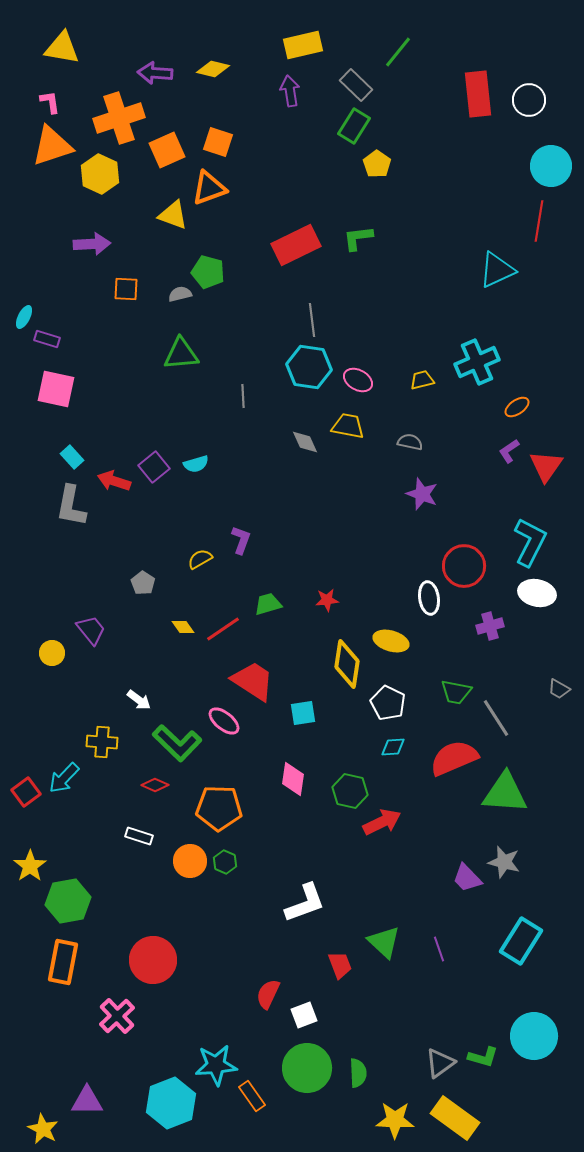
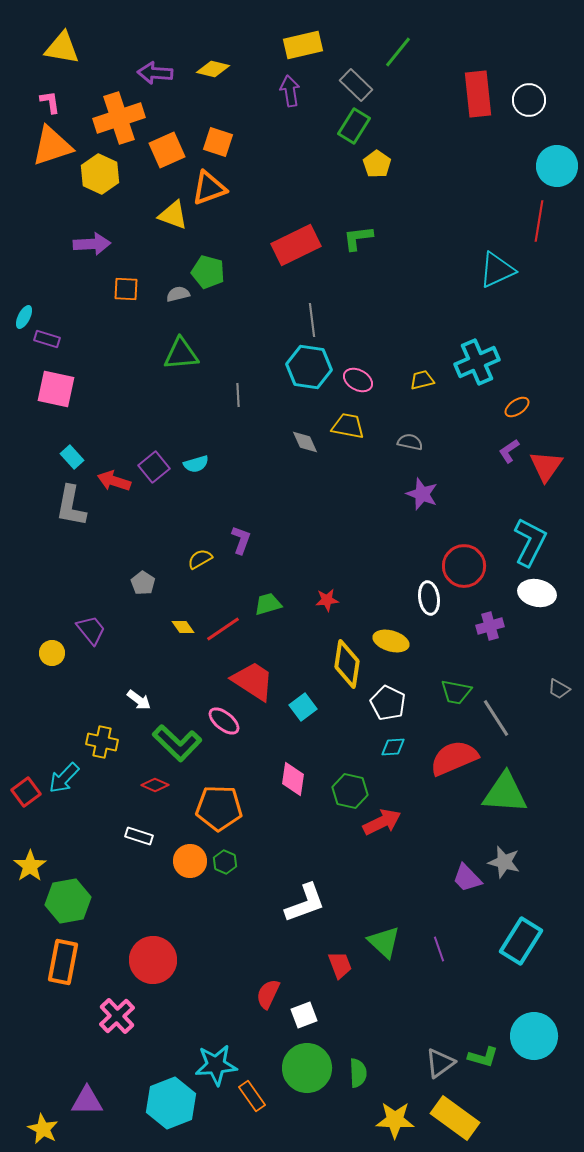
cyan circle at (551, 166): moved 6 px right
gray semicircle at (180, 294): moved 2 px left
gray line at (243, 396): moved 5 px left, 1 px up
cyan square at (303, 713): moved 6 px up; rotated 28 degrees counterclockwise
yellow cross at (102, 742): rotated 8 degrees clockwise
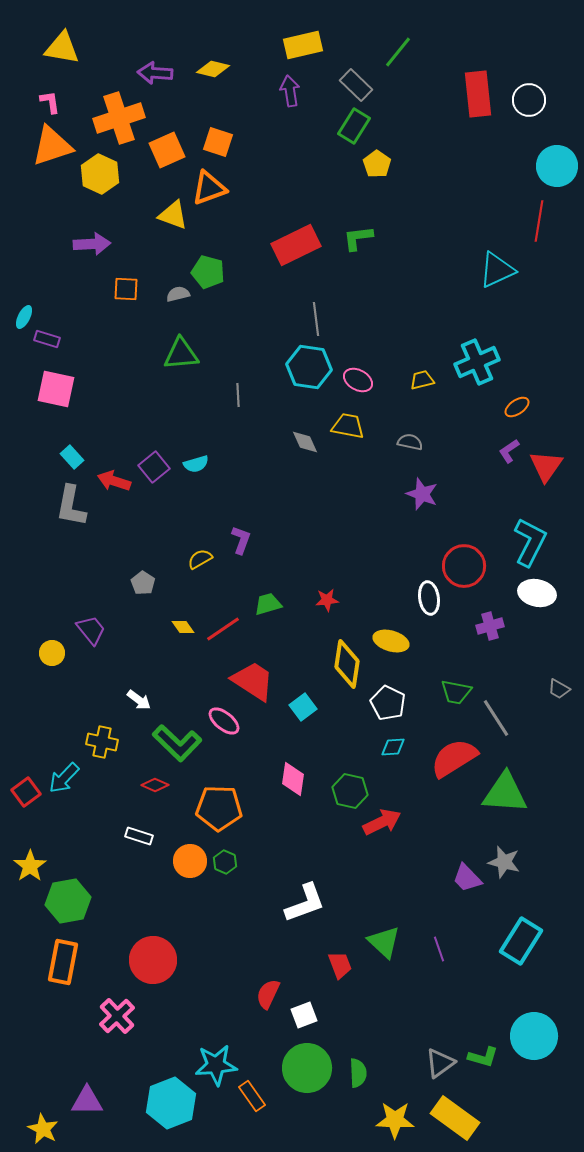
gray line at (312, 320): moved 4 px right, 1 px up
red semicircle at (454, 758): rotated 9 degrees counterclockwise
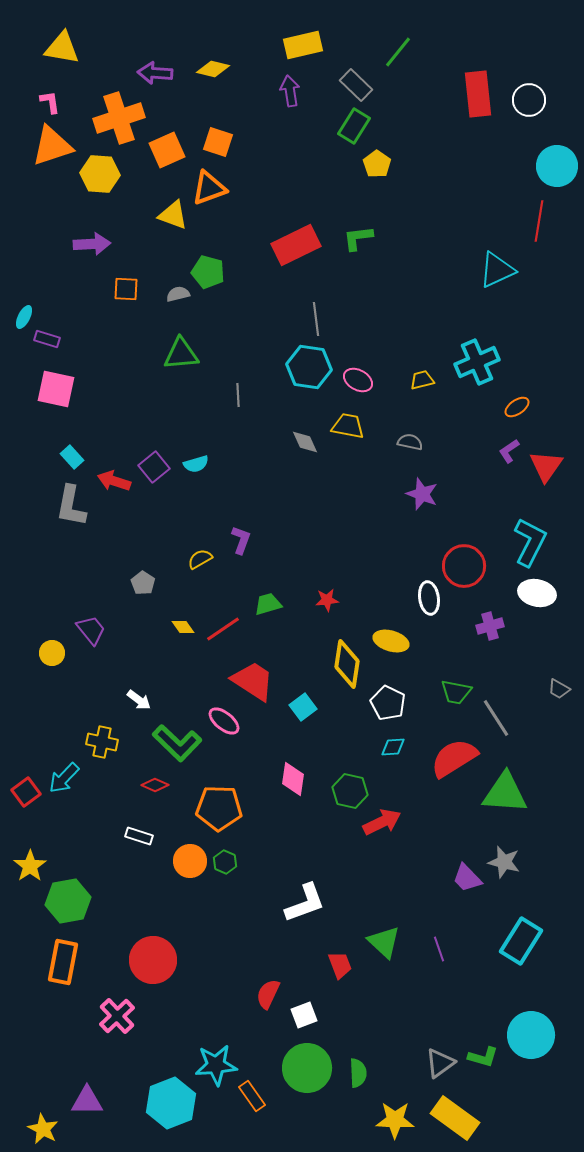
yellow hexagon at (100, 174): rotated 21 degrees counterclockwise
cyan circle at (534, 1036): moved 3 px left, 1 px up
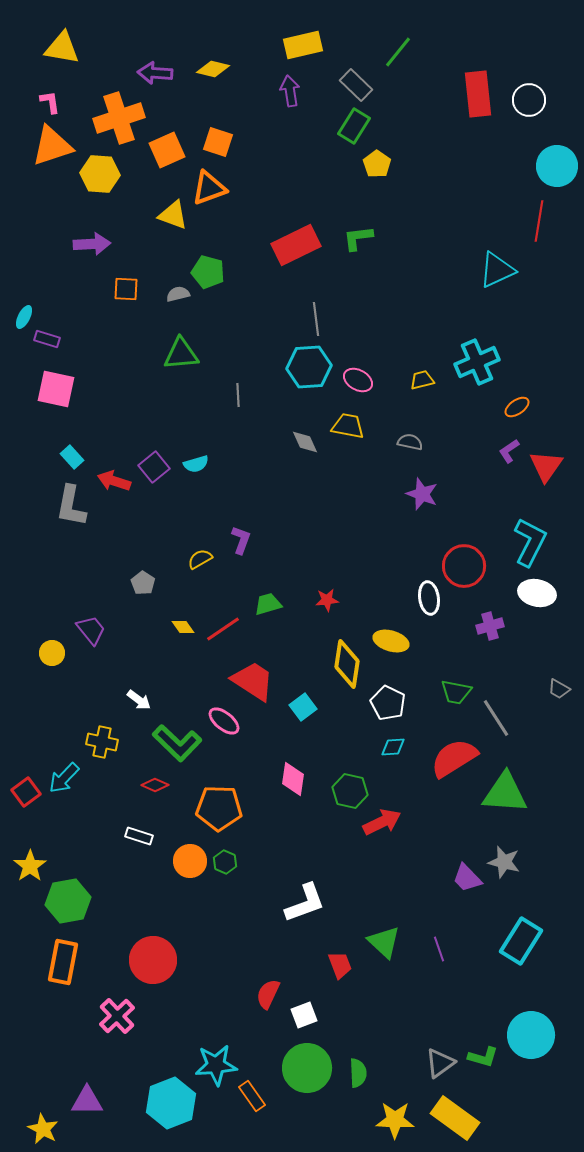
cyan hexagon at (309, 367): rotated 12 degrees counterclockwise
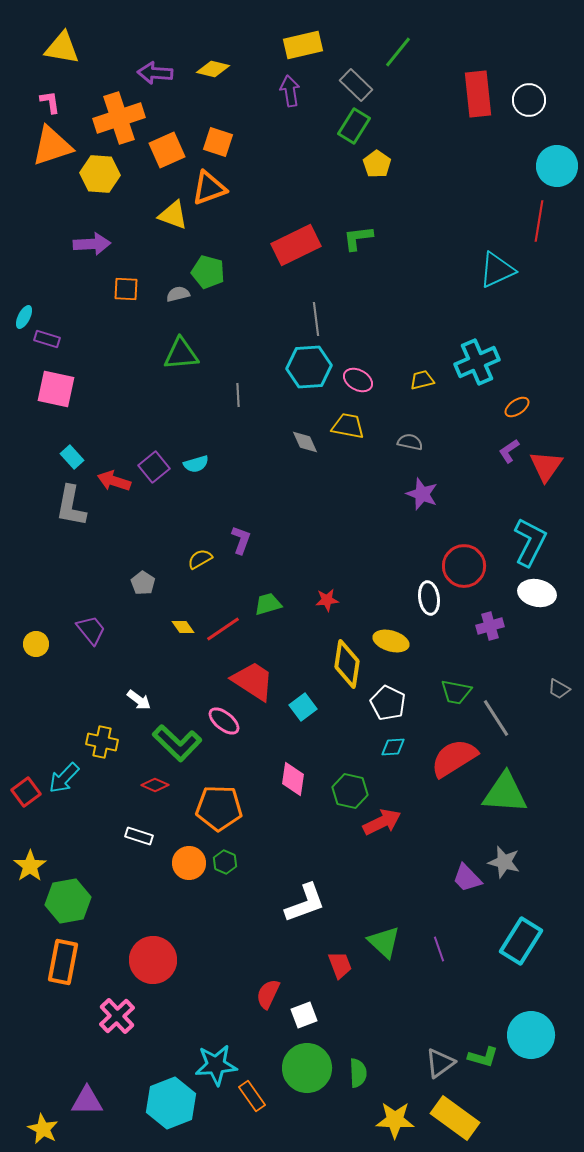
yellow circle at (52, 653): moved 16 px left, 9 px up
orange circle at (190, 861): moved 1 px left, 2 px down
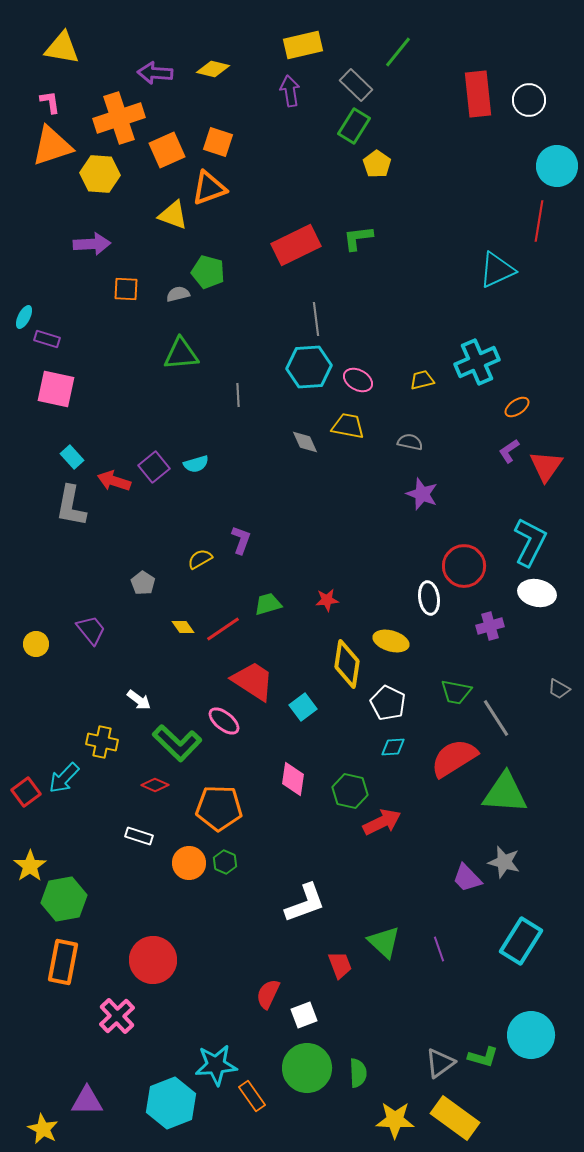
green hexagon at (68, 901): moved 4 px left, 2 px up
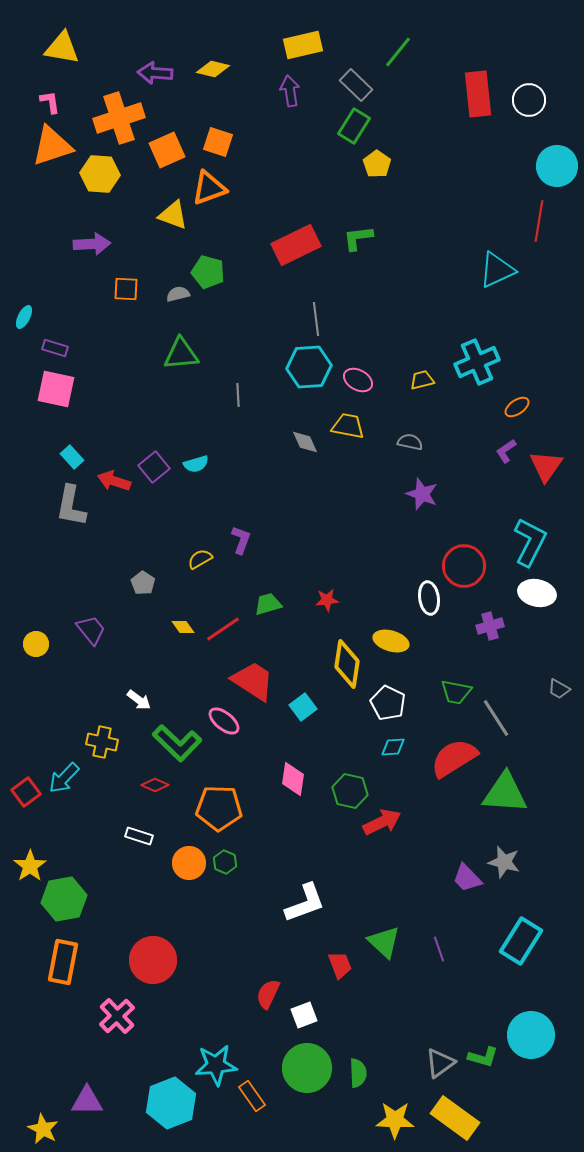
purple rectangle at (47, 339): moved 8 px right, 9 px down
purple L-shape at (509, 451): moved 3 px left
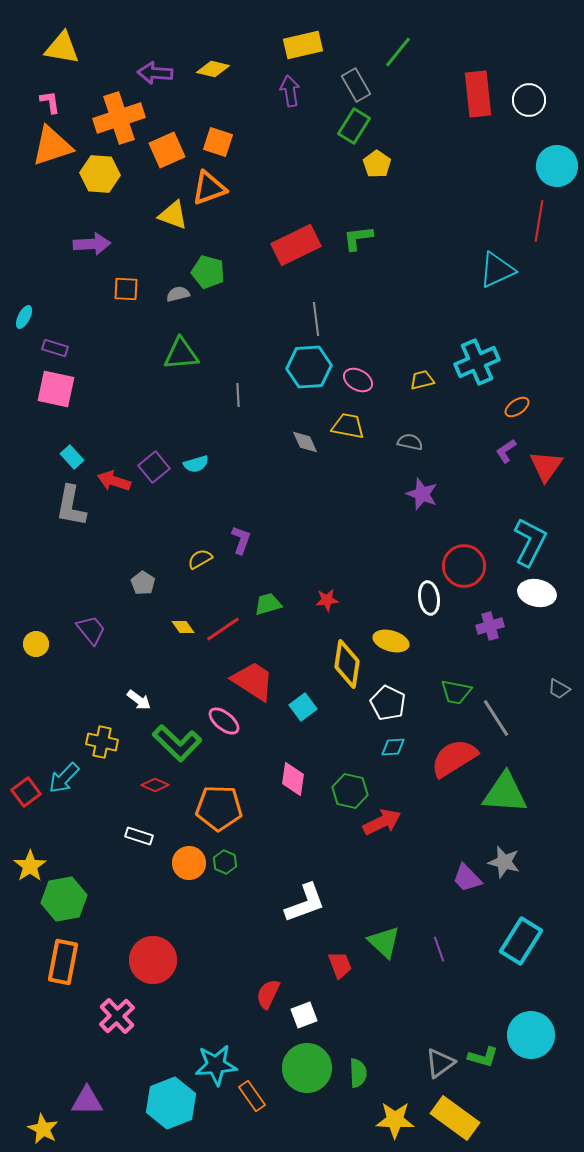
gray rectangle at (356, 85): rotated 16 degrees clockwise
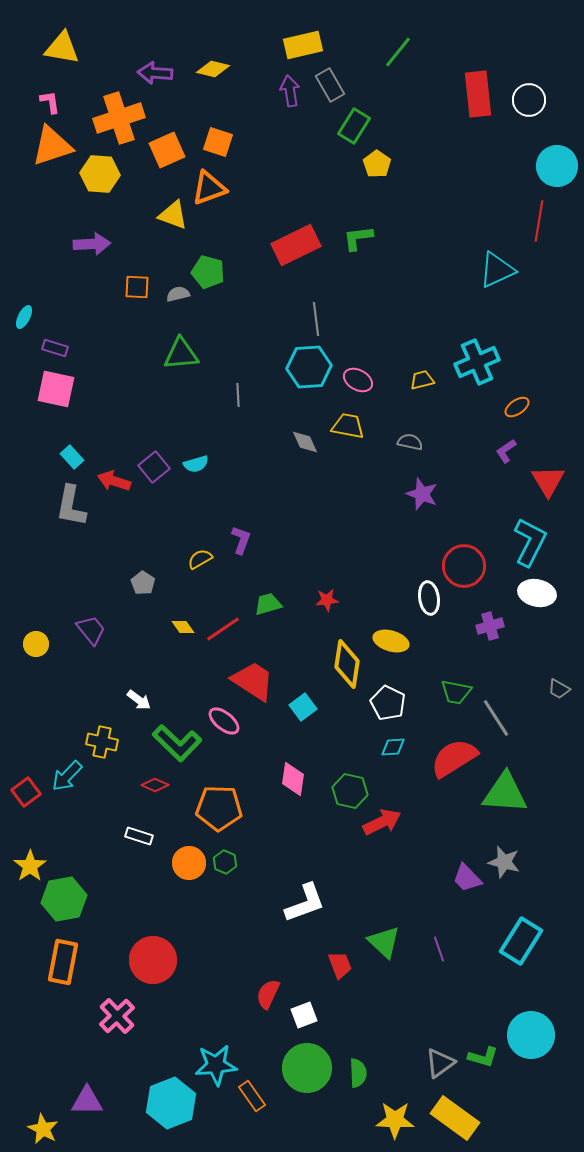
gray rectangle at (356, 85): moved 26 px left
orange square at (126, 289): moved 11 px right, 2 px up
red triangle at (546, 466): moved 2 px right, 15 px down; rotated 6 degrees counterclockwise
cyan arrow at (64, 778): moved 3 px right, 2 px up
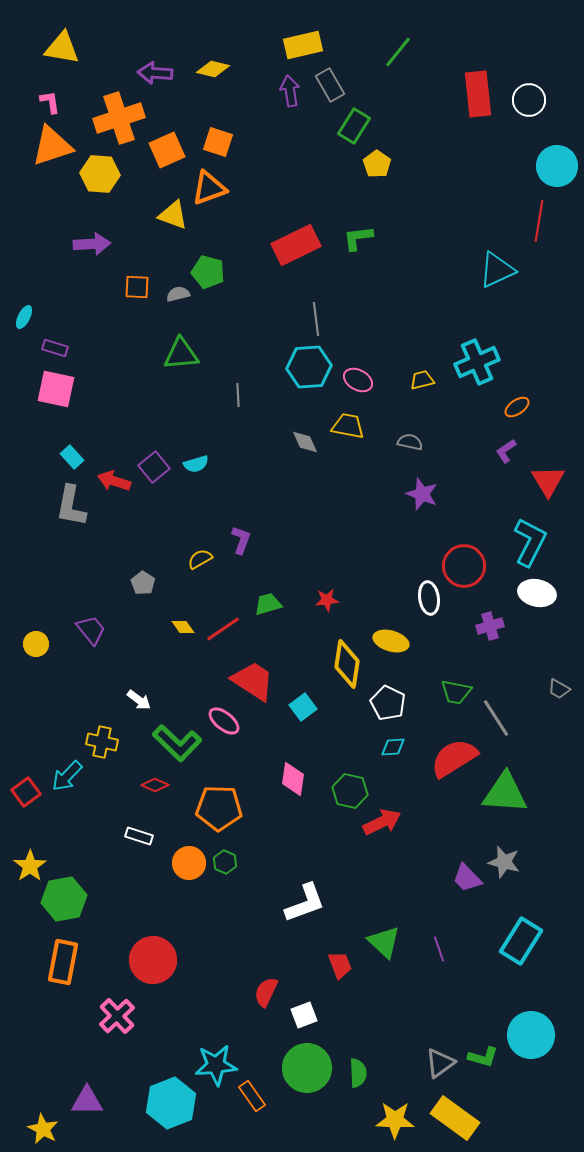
red semicircle at (268, 994): moved 2 px left, 2 px up
